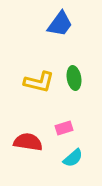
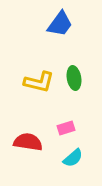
pink rectangle: moved 2 px right
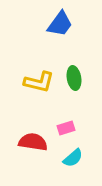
red semicircle: moved 5 px right
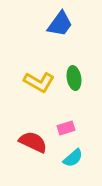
yellow L-shape: rotated 16 degrees clockwise
red semicircle: rotated 16 degrees clockwise
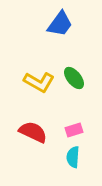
green ellipse: rotated 30 degrees counterclockwise
pink rectangle: moved 8 px right, 2 px down
red semicircle: moved 10 px up
cyan semicircle: moved 1 px up; rotated 135 degrees clockwise
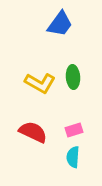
green ellipse: moved 1 px left, 1 px up; rotated 35 degrees clockwise
yellow L-shape: moved 1 px right, 1 px down
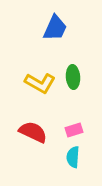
blue trapezoid: moved 5 px left, 4 px down; rotated 12 degrees counterclockwise
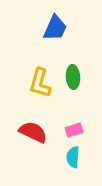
yellow L-shape: rotated 76 degrees clockwise
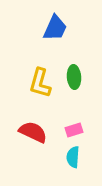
green ellipse: moved 1 px right
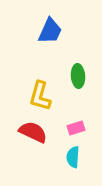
blue trapezoid: moved 5 px left, 3 px down
green ellipse: moved 4 px right, 1 px up
yellow L-shape: moved 13 px down
pink rectangle: moved 2 px right, 2 px up
